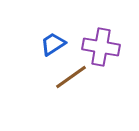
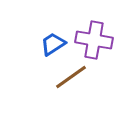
purple cross: moved 7 px left, 7 px up
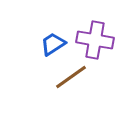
purple cross: moved 1 px right
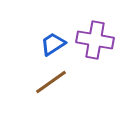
brown line: moved 20 px left, 5 px down
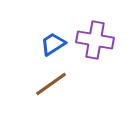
brown line: moved 2 px down
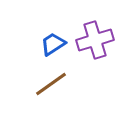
purple cross: rotated 27 degrees counterclockwise
